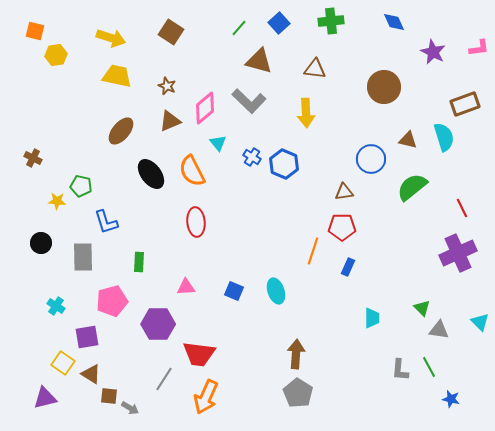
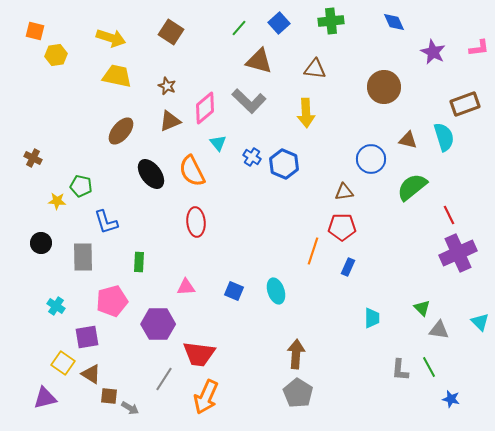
red line at (462, 208): moved 13 px left, 7 px down
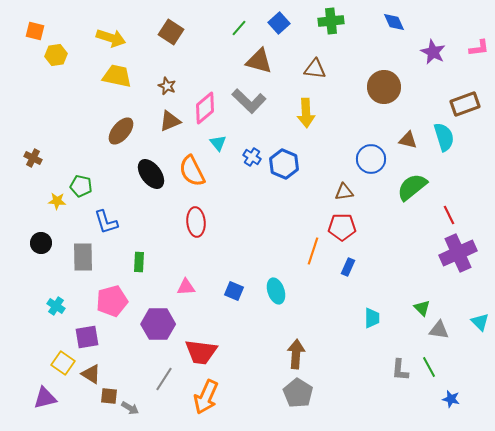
red trapezoid at (199, 354): moved 2 px right, 2 px up
